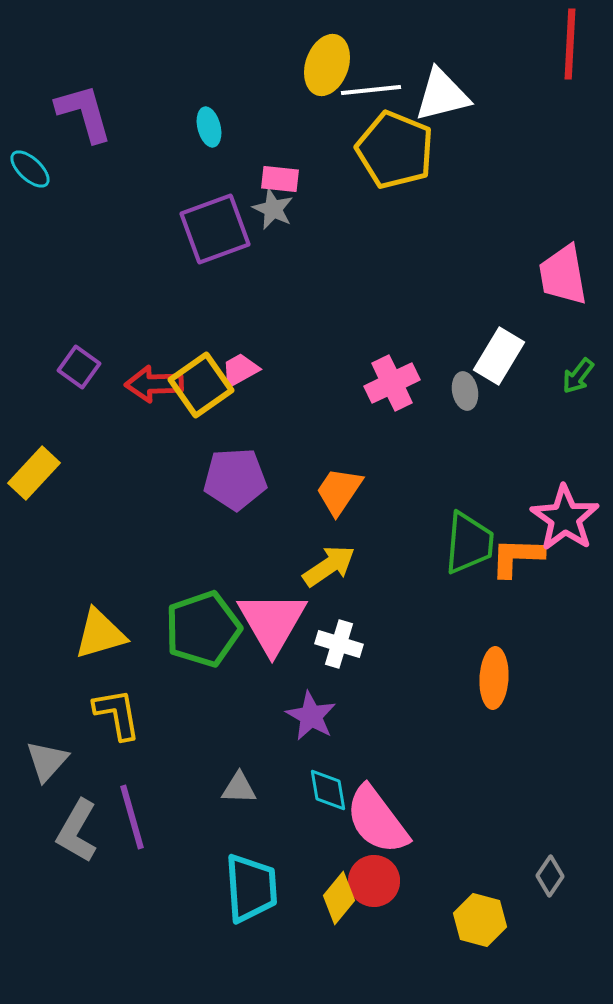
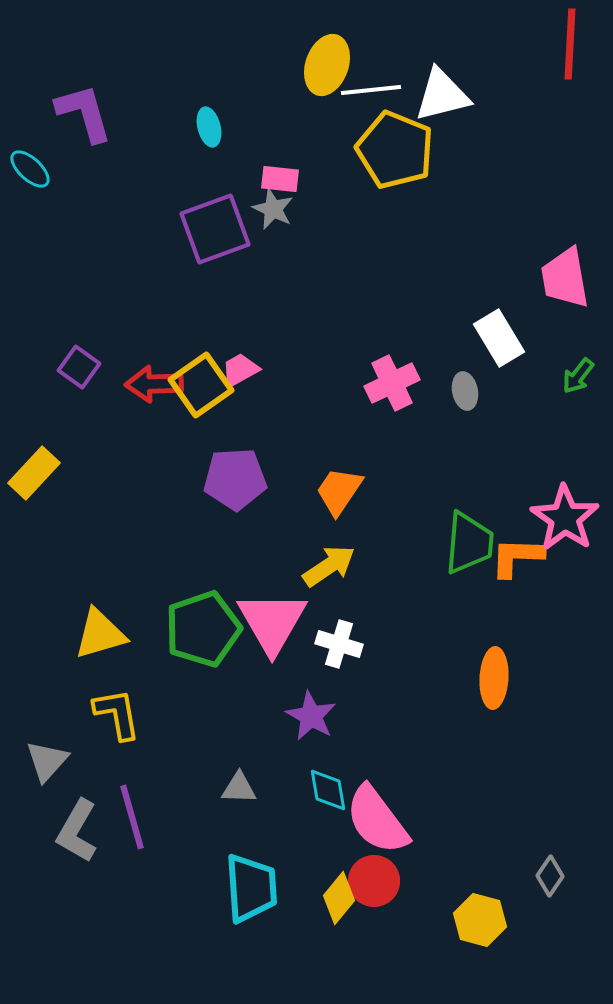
pink trapezoid at (563, 275): moved 2 px right, 3 px down
white rectangle at (499, 356): moved 18 px up; rotated 62 degrees counterclockwise
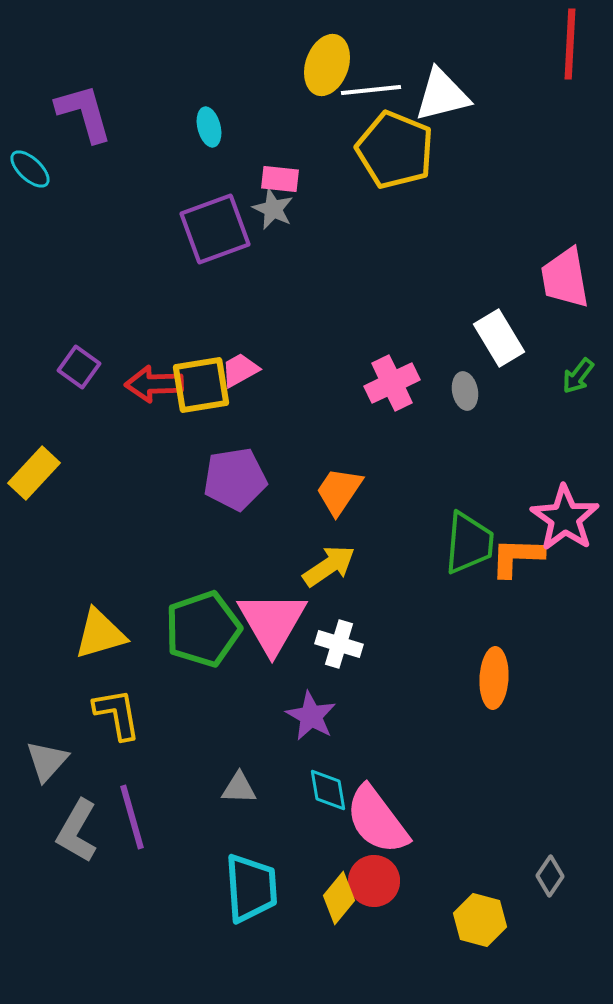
yellow square at (201, 385): rotated 26 degrees clockwise
purple pentagon at (235, 479): rotated 6 degrees counterclockwise
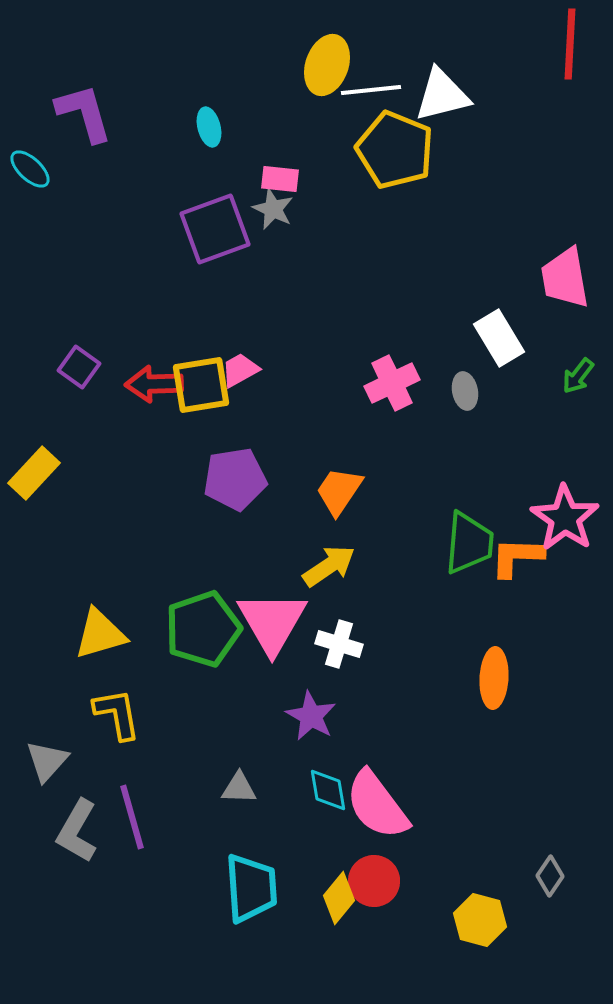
pink semicircle at (377, 820): moved 15 px up
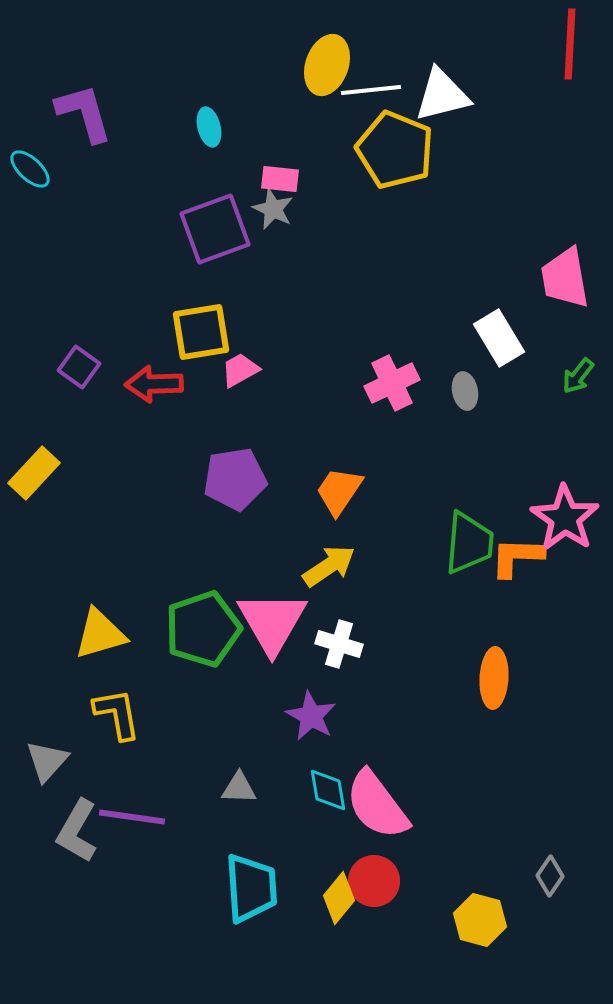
yellow square at (201, 385): moved 53 px up
purple line at (132, 817): rotated 66 degrees counterclockwise
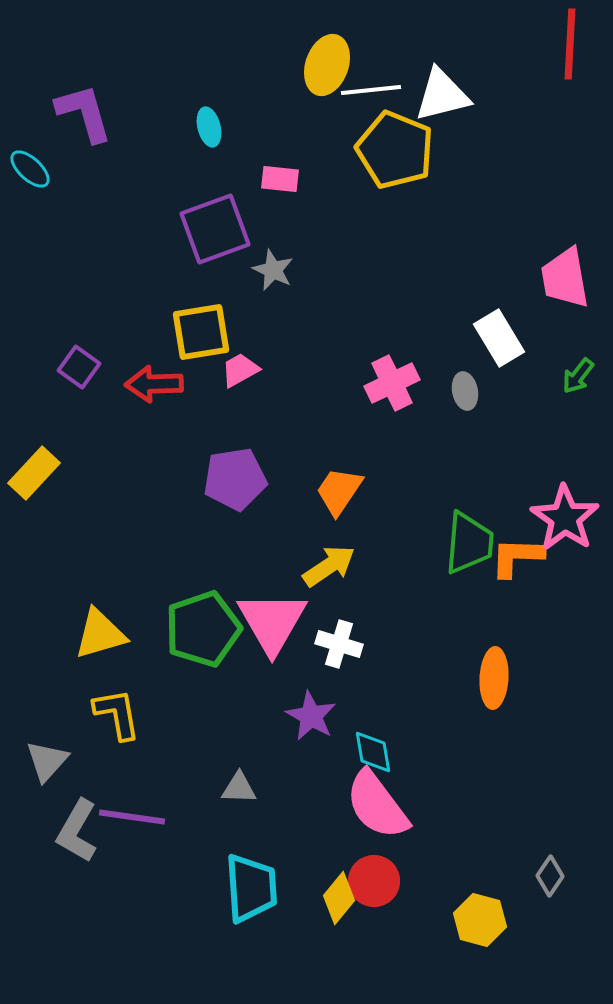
gray star at (273, 209): moved 61 px down
cyan diamond at (328, 790): moved 45 px right, 38 px up
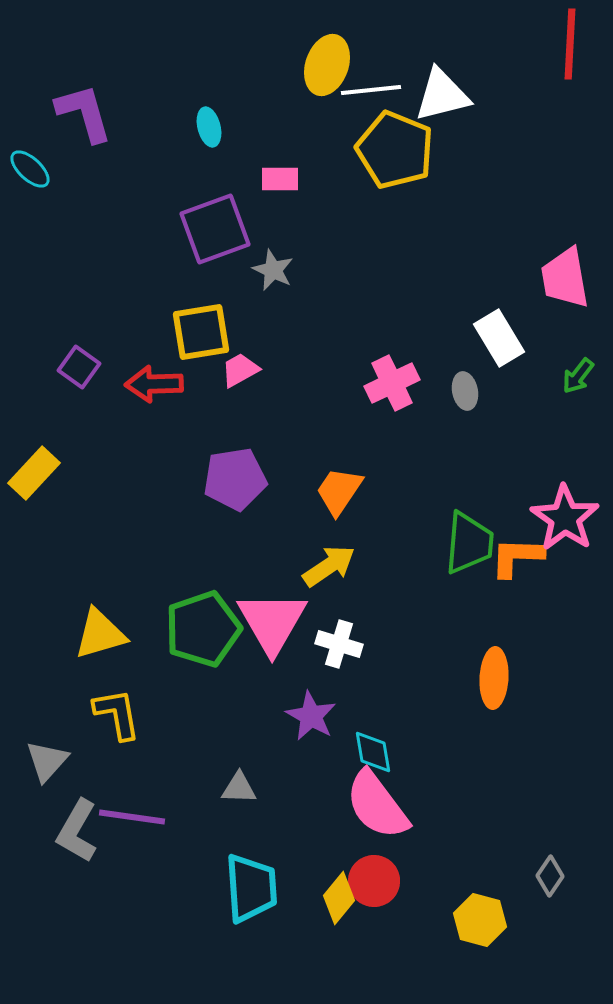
pink rectangle at (280, 179): rotated 6 degrees counterclockwise
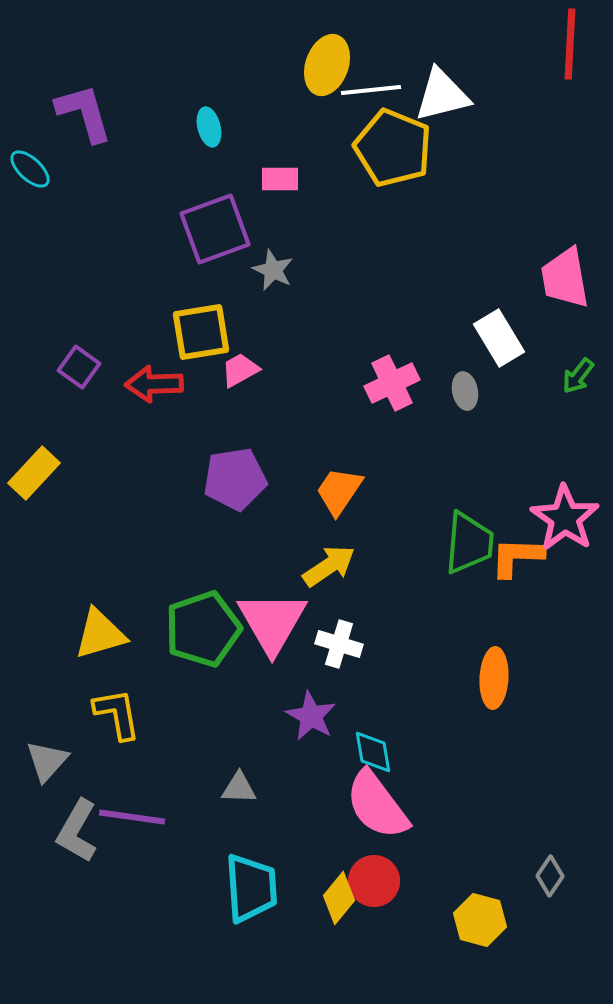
yellow pentagon at (395, 150): moved 2 px left, 2 px up
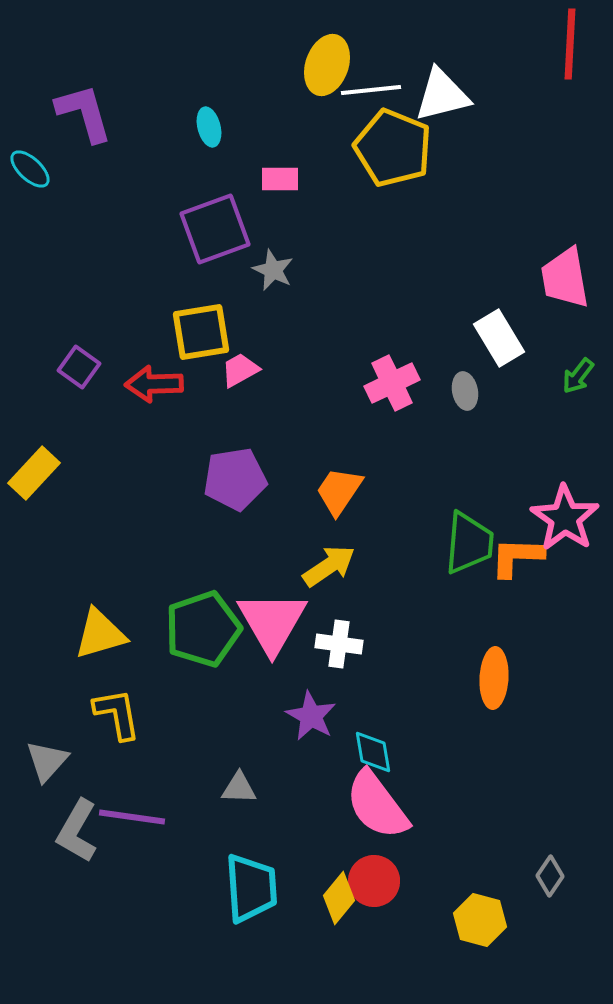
white cross at (339, 644): rotated 9 degrees counterclockwise
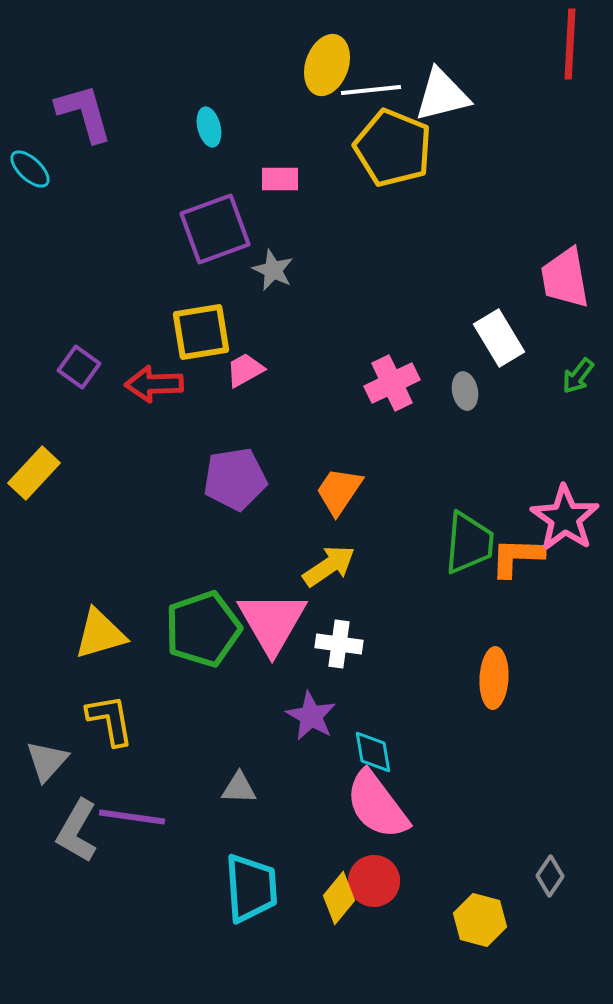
pink trapezoid at (240, 370): moved 5 px right
yellow L-shape at (117, 714): moved 7 px left, 6 px down
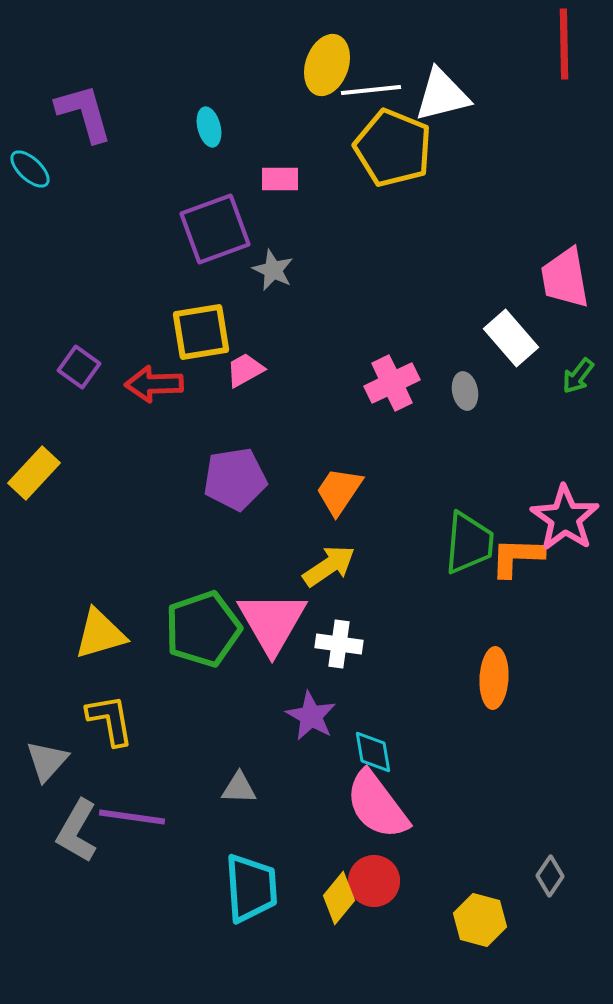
red line at (570, 44): moved 6 px left; rotated 4 degrees counterclockwise
white rectangle at (499, 338): moved 12 px right; rotated 10 degrees counterclockwise
